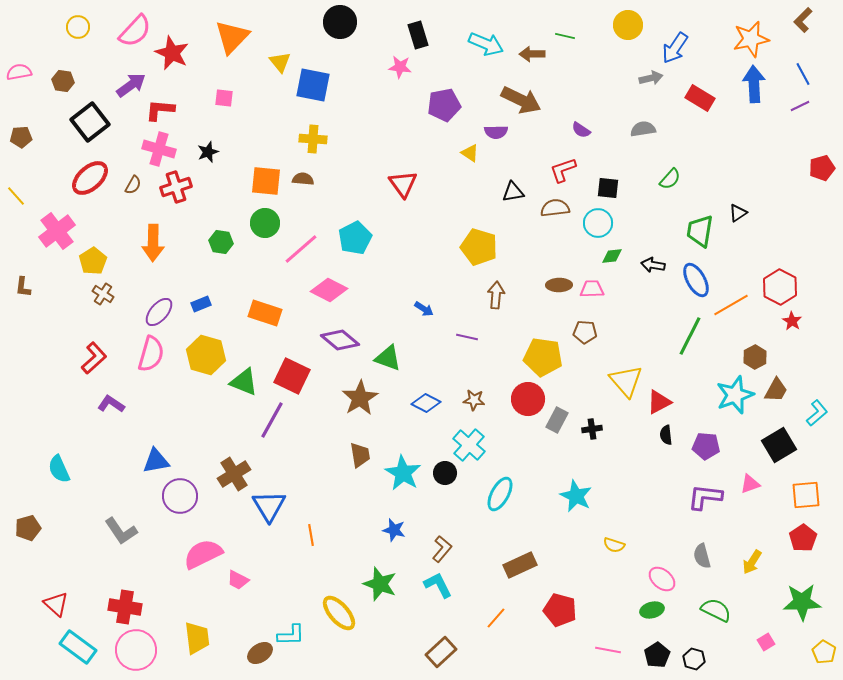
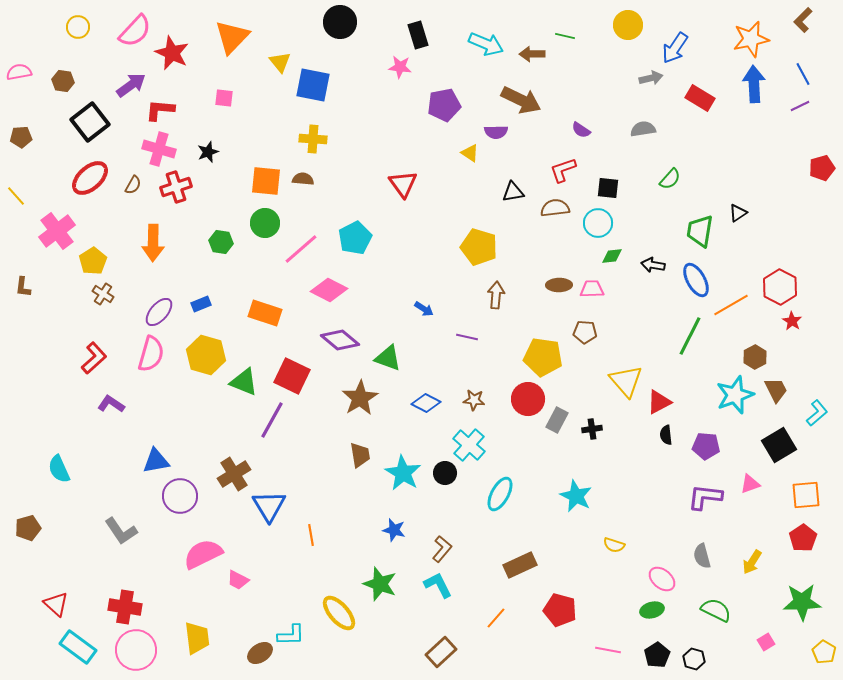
brown trapezoid at (776, 390): rotated 56 degrees counterclockwise
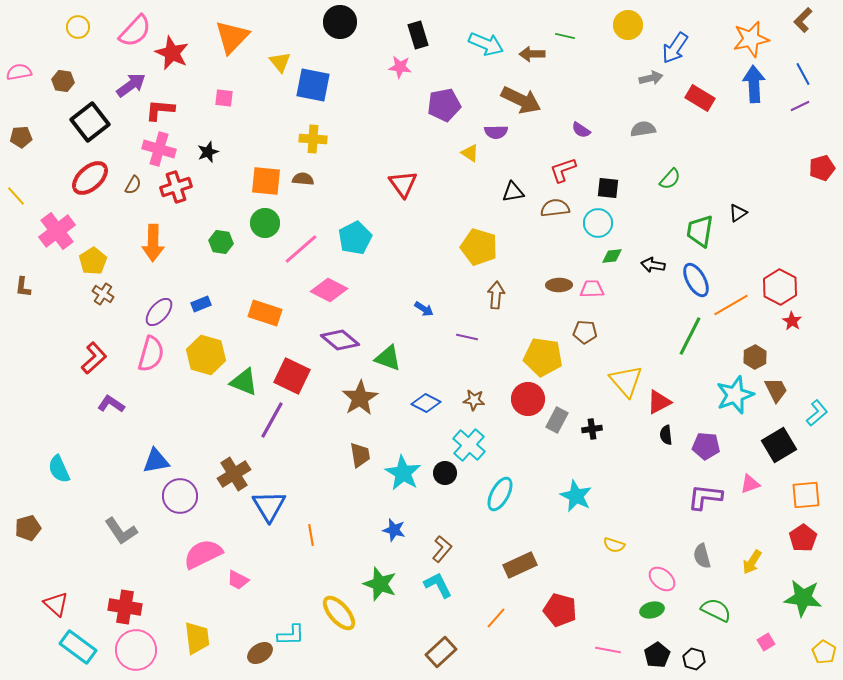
green star at (802, 602): moved 1 px right, 4 px up; rotated 9 degrees clockwise
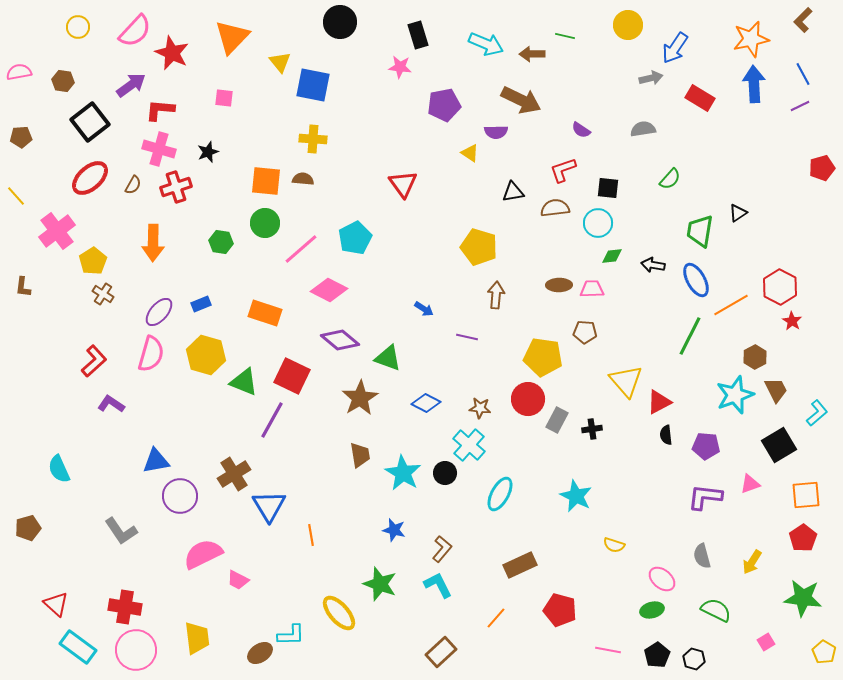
red L-shape at (94, 358): moved 3 px down
brown star at (474, 400): moved 6 px right, 8 px down
